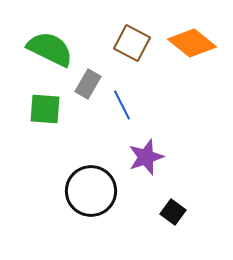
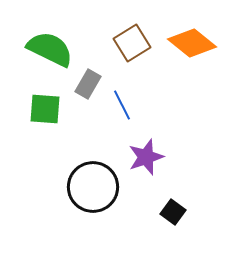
brown square: rotated 30 degrees clockwise
black circle: moved 2 px right, 4 px up
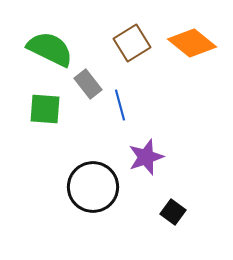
gray rectangle: rotated 68 degrees counterclockwise
blue line: moved 2 px left; rotated 12 degrees clockwise
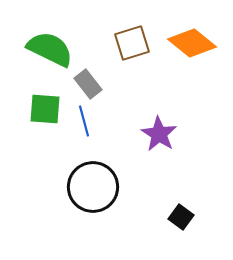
brown square: rotated 15 degrees clockwise
blue line: moved 36 px left, 16 px down
purple star: moved 13 px right, 23 px up; rotated 21 degrees counterclockwise
black square: moved 8 px right, 5 px down
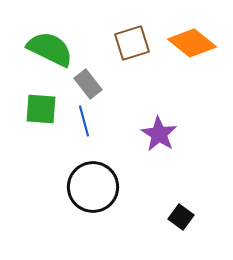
green square: moved 4 px left
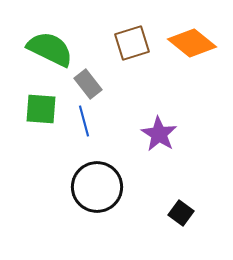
black circle: moved 4 px right
black square: moved 4 px up
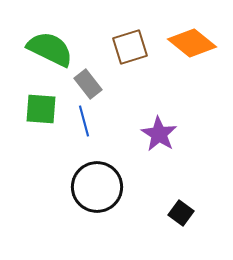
brown square: moved 2 px left, 4 px down
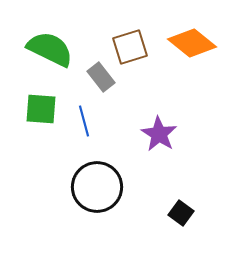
gray rectangle: moved 13 px right, 7 px up
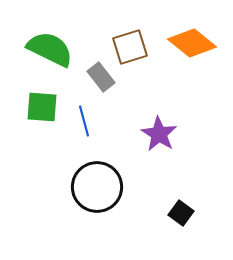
green square: moved 1 px right, 2 px up
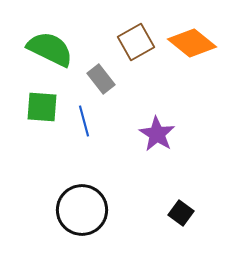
brown square: moved 6 px right, 5 px up; rotated 12 degrees counterclockwise
gray rectangle: moved 2 px down
purple star: moved 2 px left
black circle: moved 15 px left, 23 px down
